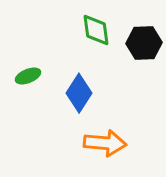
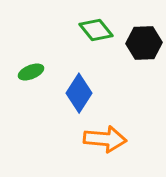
green diamond: rotated 32 degrees counterclockwise
green ellipse: moved 3 px right, 4 px up
orange arrow: moved 4 px up
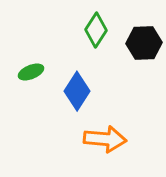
green diamond: rotated 72 degrees clockwise
blue diamond: moved 2 px left, 2 px up
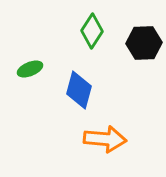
green diamond: moved 4 px left, 1 px down
green ellipse: moved 1 px left, 3 px up
blue diamond: moved 2 px right, 1 px up; rotated 18 degrees counterclockwise
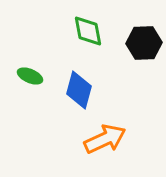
green diamond: moved 4 px left; rotated 44 degrees counterclockwise
green ellipse: moved 7 px down; rotated 45 degrees clockwise
orange arrow: rotated 30 degrees counterclockwise
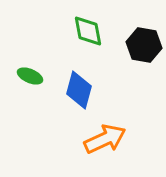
black hexagon: moved 2 px down; rotated 12 degrees clockwise
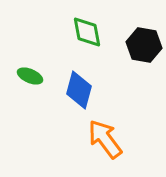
green diamond: moved 1 px left, 1 px down
orange arrow: rotated 102 degrees counterclockwise
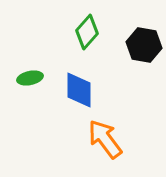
green diamond: rotated 52 degrees clockwise
green ellipse: moved 2 px down; rotated 35 degrees counterclockwise
blue diamond: rotated 15 degrees counterclockwise
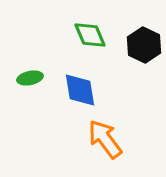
green diamond: moved 3 px right, 3 px down; rotated 64 degrees counterclockwise
black hexagon: rotated 16 degrees clockwise
blue diamond: moved 1 px right; rotated 9 degrees counterclockwise
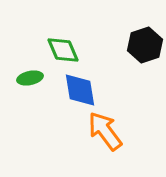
green diamond: moved 27 px left, 15 px down
black hexagon: moved 1 px right; rotated 16 degrees clockwise
orange arrow: moved 8 px up
